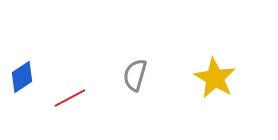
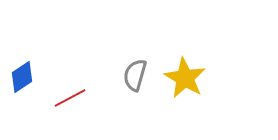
yellow star: moved 30 px left
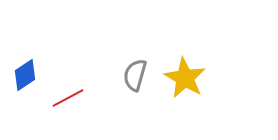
blue diamond: moved 3 px right, 2 px up
red line: moved 2 px left
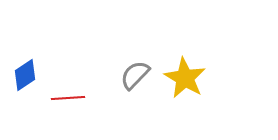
gray semicircle: rotated 28 degrees clockwise
red line: rotated 24 degrees clockwise
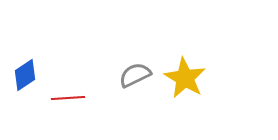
gray semicircle: rotated 20 degrees clockwise
